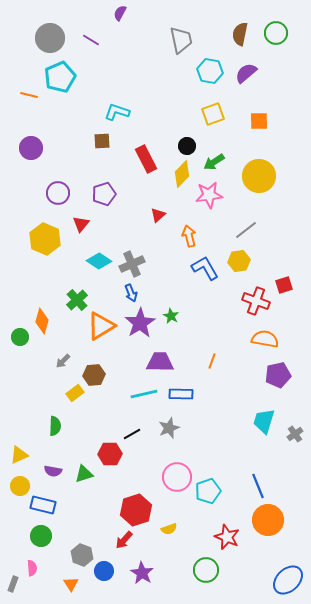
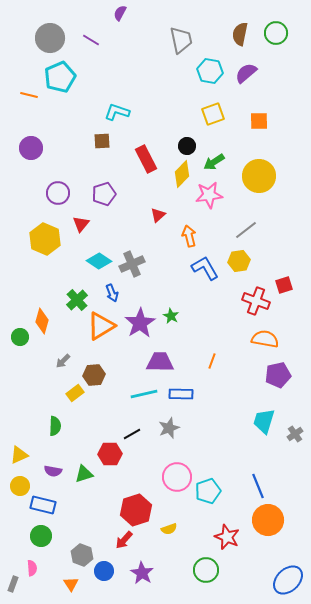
blue arrow at (131, 293): moved 19 px left
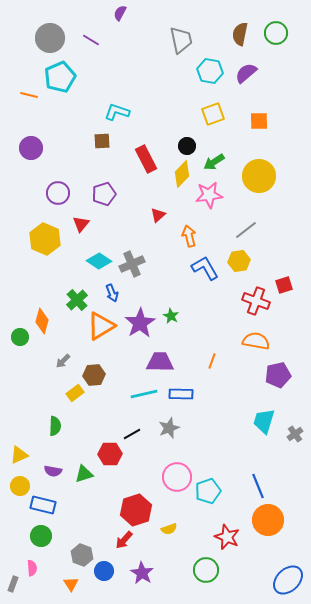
orange semicircle at (265, 339): moved 9 px left, 2 px down
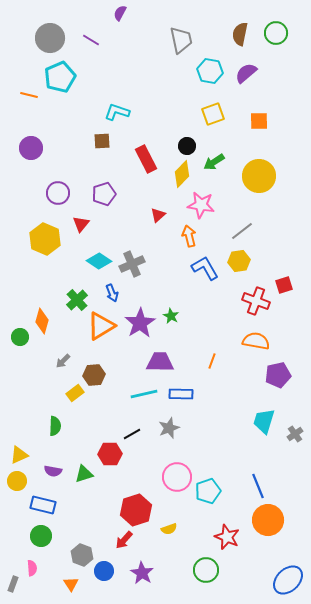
pink star at (209, 195): moved 8 px left, 10 px down; rotated 16 degrees clockwise
gray line at (246, 230): moved 4 px left, 1 px down
yellow circle at (20, 486): moved 3 px left, 5 px up
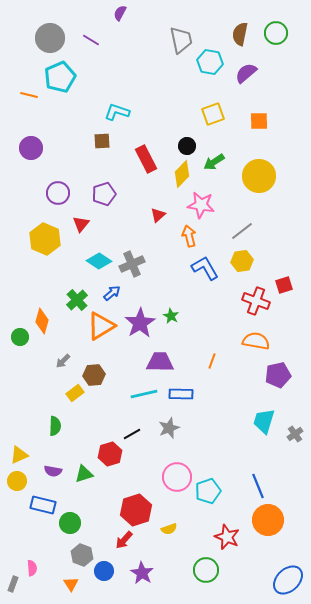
cyan hexagon at (210, 71): moved 9 px up
yellow hexagon at (239, 261): moved 3 px right
blue arrow at (112, 293): rotated 108 degrees counterclockwise
red hexagon at (110, 454): rotated 15 degrees counterclockwise
green circle at (41, 536): moved 29 px right, 13 px up
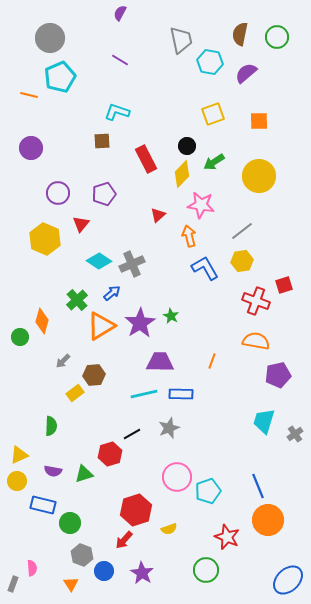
green circle at (276, 33): moved 1 px right, 4 px down
purple line at (91, 40): moved 29 px right, 20 px down
green semicircle at (55, 426): moved 4 px left
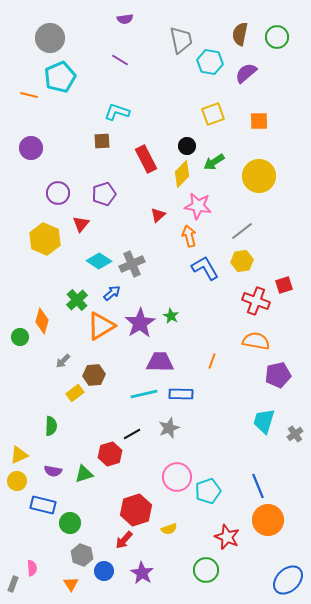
purple semicircle at (120, 13): moved 5 px right, 6 px down; rotated 126 degrees counterclockwise
pink star at (201, 205): moved 3 px left, 1 px down
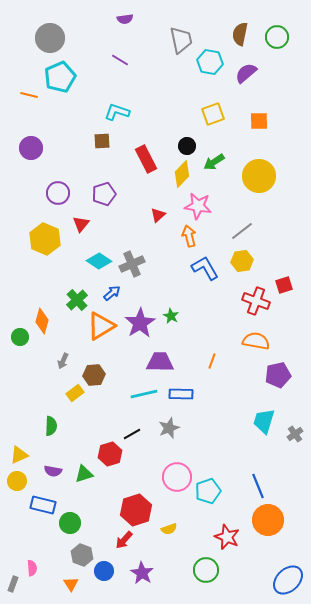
gray arrow at (63, 361): rotated 21 degrees counterclockwise
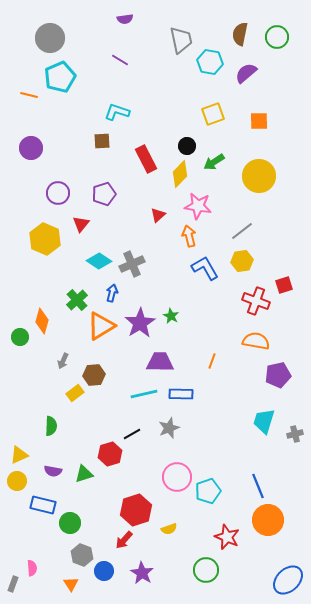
yellow diamond at (182, 174): moved 2 px left
blue arrow at (112, 293): rotated 36 degrees counterclockwise
gray cross at (295, 434): rotated 21 degrees clockwise
